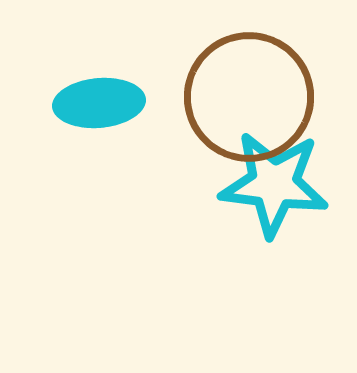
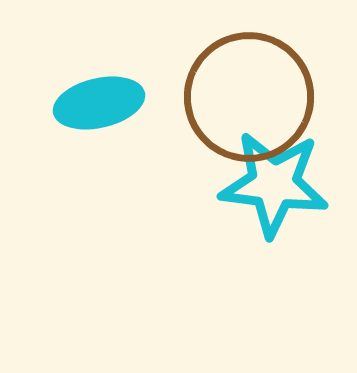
cyan ellipse: rotated 8 degrees counterclockwise
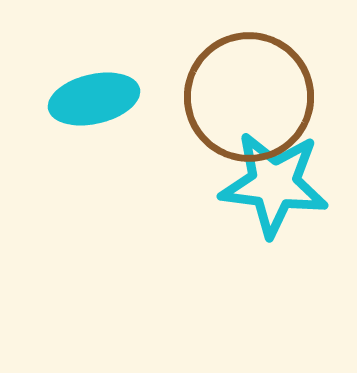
cyan ellipse: moved 5 px left, 4 px up
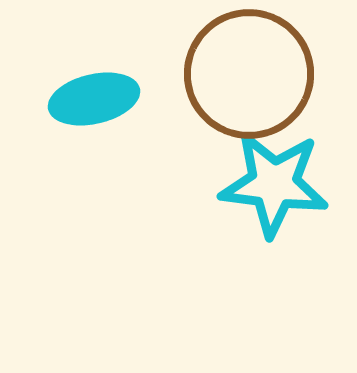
brown circle: moved 23 px up
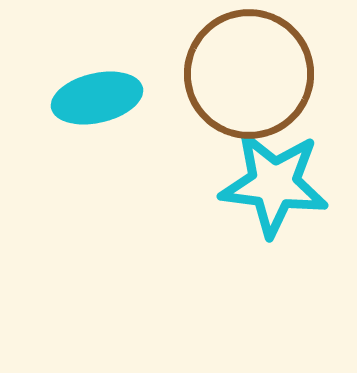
cyan ellipse: moved 3 px right, 1 px up
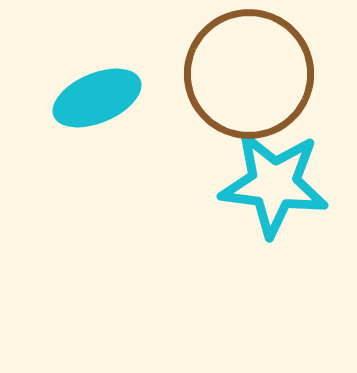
cyan ellipse: rotated 10 degrees counterclockwise
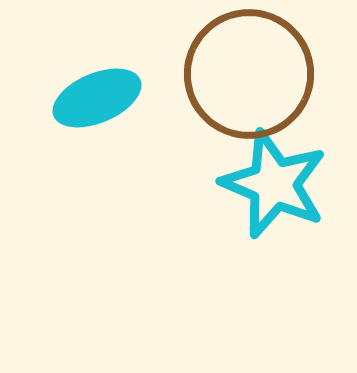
cyan star: rotated 16 degrees clockwise
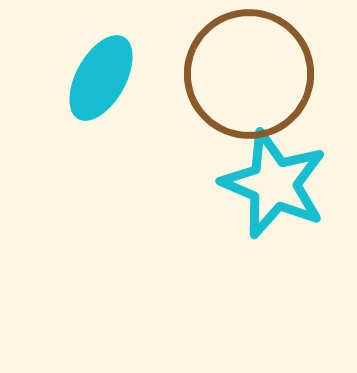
cyan ellipse: moved 4 px right, 20 px up; rotated 38 degrees counterclockwise
